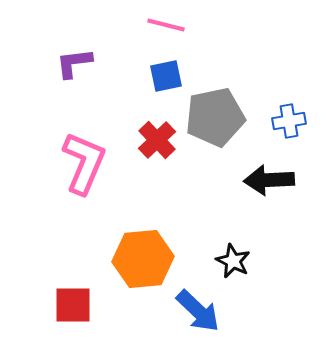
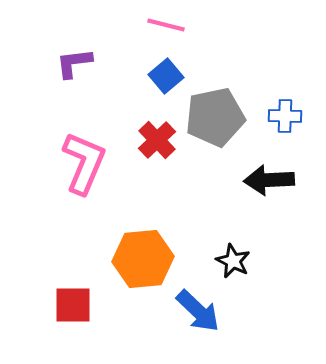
blue square: rotated 28 degrees counterclockwise
blue cross: moved 4 px left, 5 px up; rotated 12 degrees clockwise
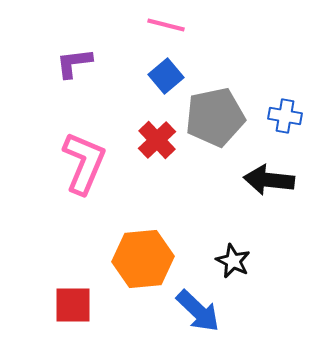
blue cross: rotated 8 degrees clockwise
black arrow: rotated 9 degrees clockwise
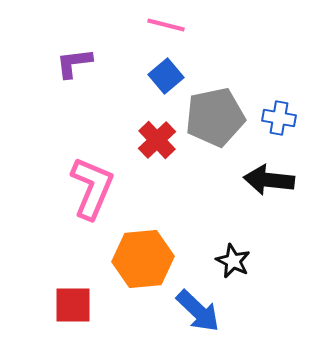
blue cross: moved 6 px left, 2 px down
pink L-shape: moved 8 px right, 25 px down
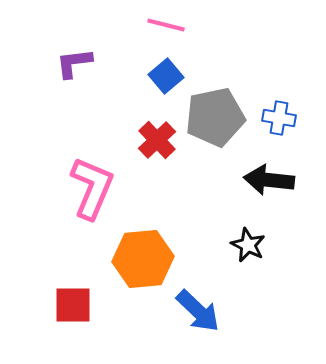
black star: moved 15 px right, 16 px up
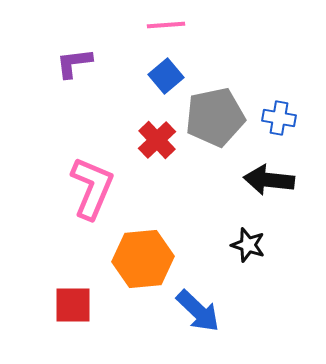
pink line: rotated 18 degrees counterclockwise
black star: rotated 8 degrees counterclockwise
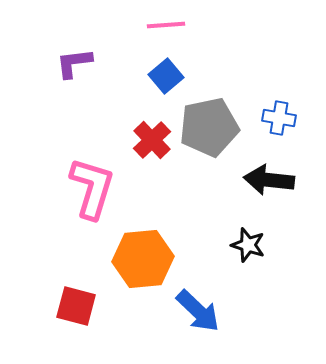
gray pentagon: moved 6 px left, 10 px down
red cross: moved 5 px left
pink L-shape: rotated 6 degrees counterclockwise
red square: moved 3 px right, 1 px down; rotated 15 degrees clockwise
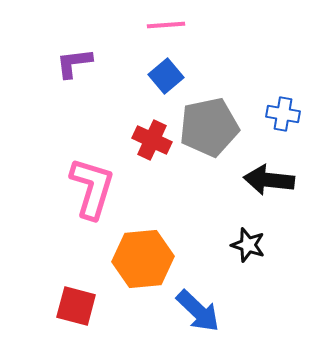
blue cross: moved 4 px right, 4 px up
red cross: rotated 21 degrees counterclockwise
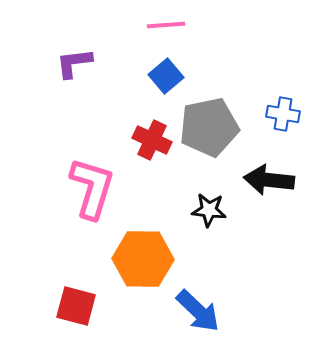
black star: moved 39 px left, 35 px up; rotated 12 degrees counterclockwise
orange hexagon: rotated 6 degrees clockwise
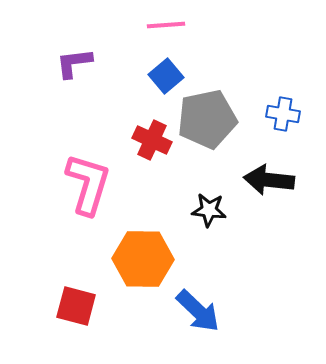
gray pentagon: moved 2 px left, 8 px up
pink L-shape: moved 4 px left, 4 px up
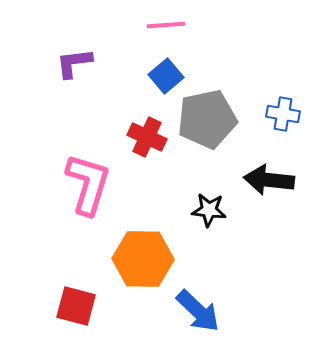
red cross: moved 5 px left, 3 px up
